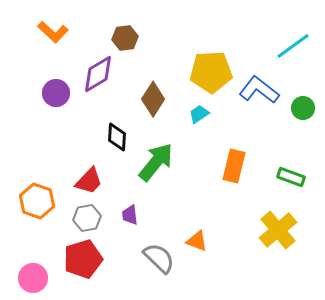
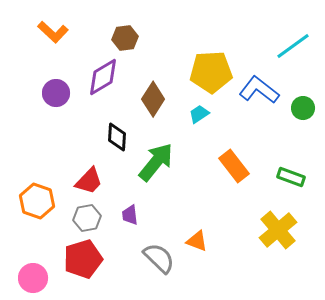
purple diamond: moved 5 px right, 3 px down
orange rectangle: rotated 52 degrees counterclockwise
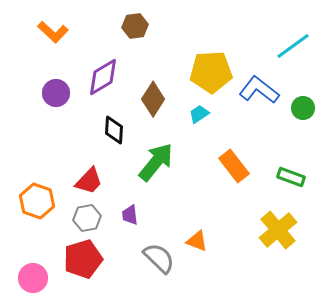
brown hexagon: moved 10 px right, 12 px up
black diamond: moved 3 px left, 7 px up
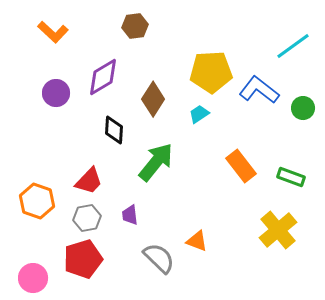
orange rectangle: moved 7 px right
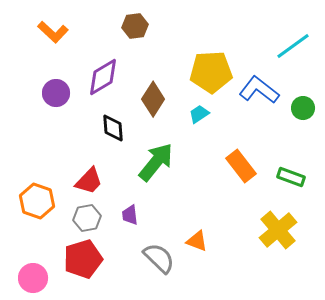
black diamond: moved 1 px left, 2 px up; rotated 8 degrees counterclockwise
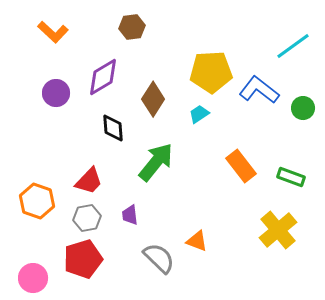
brown hexagon: moved 3 px left, 1 px down
